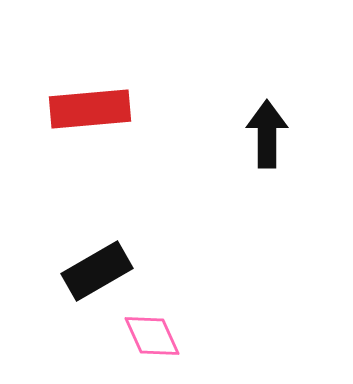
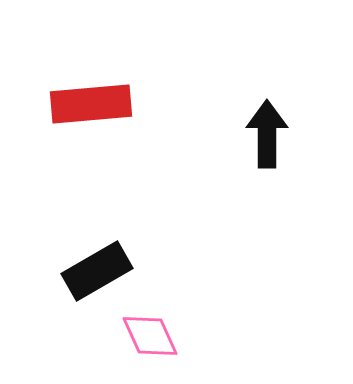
red rectangle: moved 1 px right, 5 px up
pink diamond: moved 2 px left
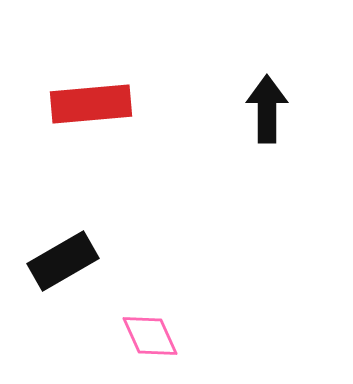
black arrow: moved 25 px up
black rectangle: moved 34 px left, 10 px up
